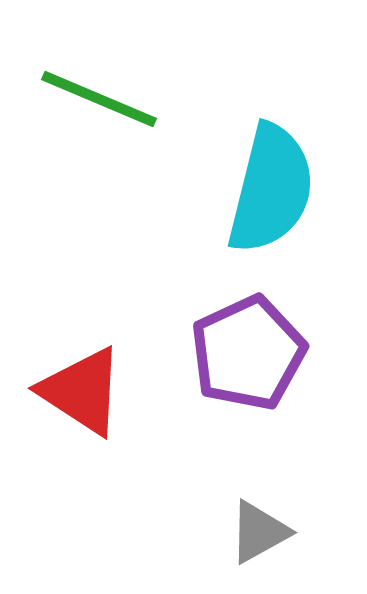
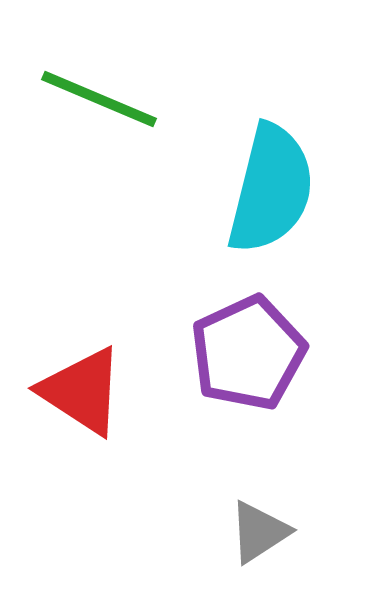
gray triangle: rotated 4 degrees counterclockwise
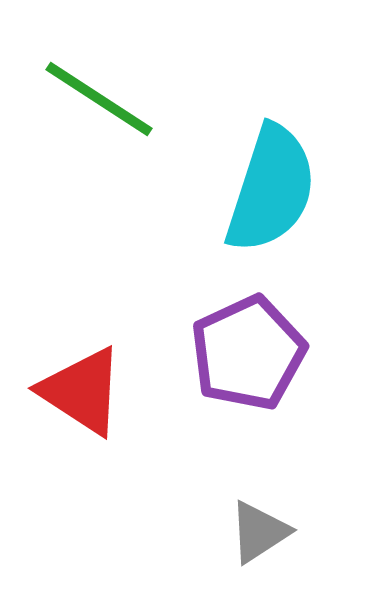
green line: rotated 10 degrees clockwise
cyan semicircle: rotated 4 degrees clockwise
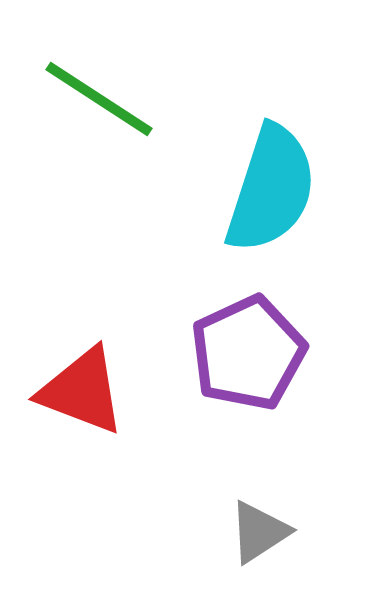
red triangle: rotated 12 degrees counterclockwise
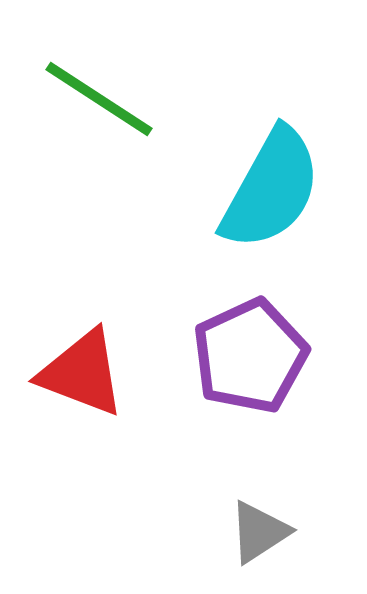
cyan semicircle: rotated 11 degrees clockwise
purple pentagon: moved 2 px right, 3 px down
red triangle: moved 18 px up
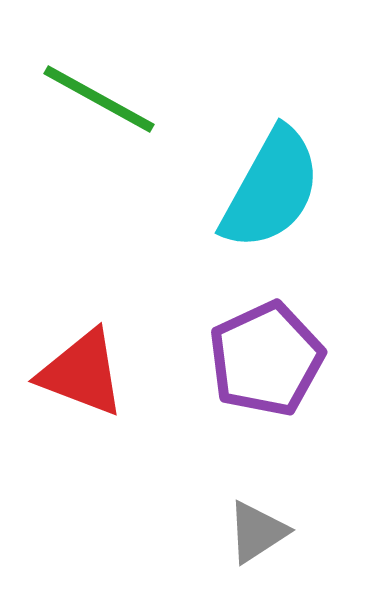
green line: rotated 4 degrees counterclockwise
purple pentagon: moved 16 px right, 3 px down
gray triangle: moved 2 px left
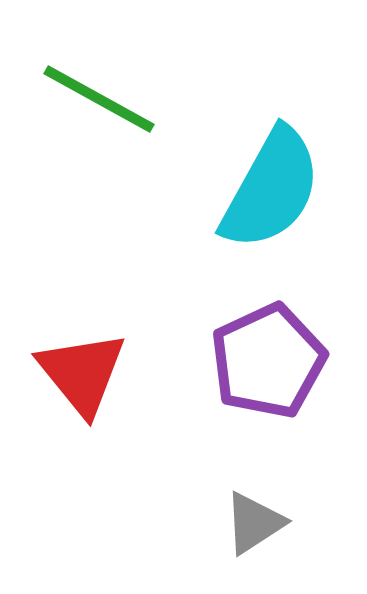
purple pentagon: moved 2 px right, 2 px down
red triangle: rotated 30 degrees clockwise
gray triangle: moved 3 px left, 9 px up
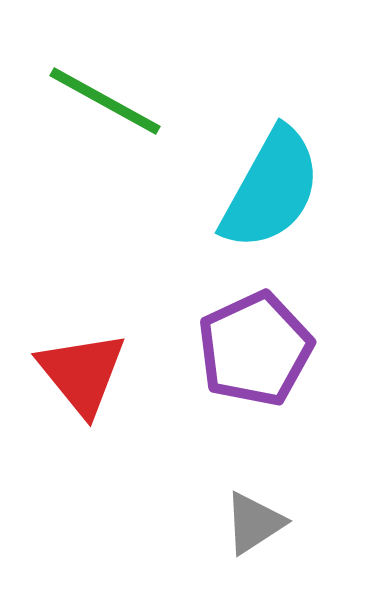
green line: moved 6 px right, 2 px down
purple pentagon: moved 13 px left, 12 px up
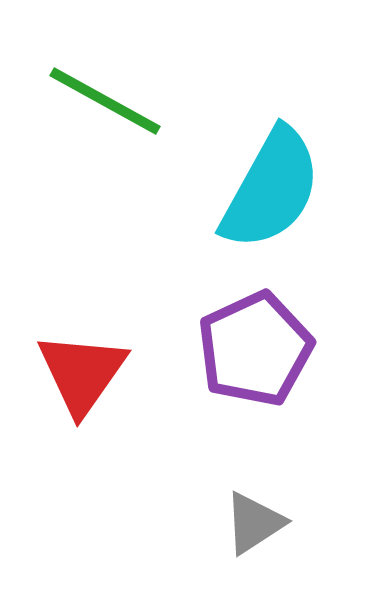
red triangle: rotated 14 degrees clockwise
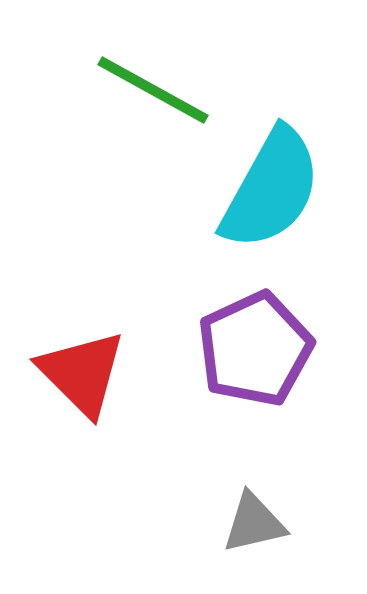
green line: moved 48 px right, 11 px up
red triangle: rotated 20 degrees counterclockwise
gray triangle: rotated 20 degrees clockwise
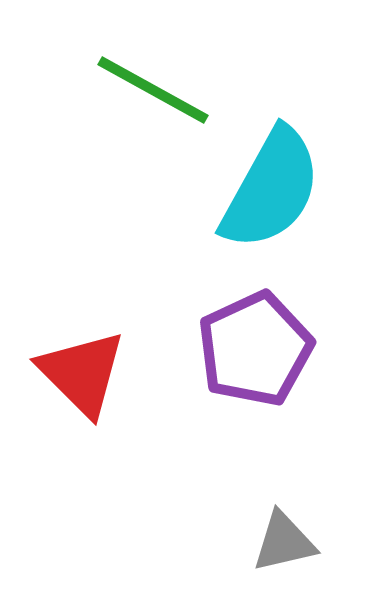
gray triangle: moved 30 px right, 19 px down
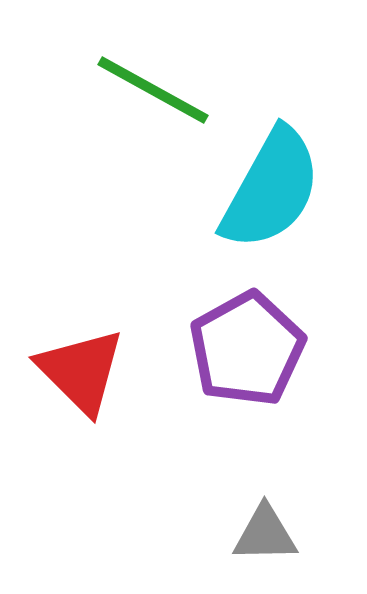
purple pentagon: moved 8 px left; rotated 4 degrees counterclockwise
red triangle: moved 1 px left, 2 px up
gray triangle: moved 19 px left, 8 px up; rotated 12 degrees clockwise
